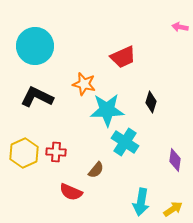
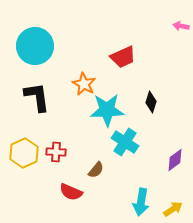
pink arrow: moved 1 px right, 1 px up
orange star: rotated 15 degrees clockwise
black L-shape: rotated 56 degrees clockwise
purple diamond: rotated 45 degrees clockwise
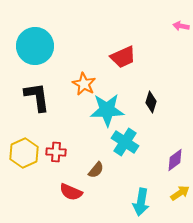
yellow arrow: moved 7 px right, 16 px up
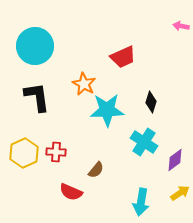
cyan cross: moved 19 px right
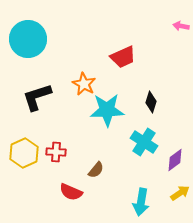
cyan circle: moved 7 px left, 7 px up
black L-shape: rotated 100 degrees counterclockwise
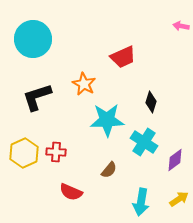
cyan circle: moved 5 px right
cyan star: moved 10 px down
brown semicircle: moved 13 px right
yellow arrow: moved 1 px left, 6 px down
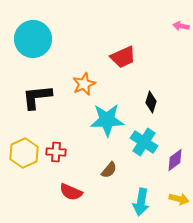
orange star: rotated 20 degrees clockwise
black L-shape: rotated 12 degrees clockwise
yellow arrow: rotated 48 degrees clockwise
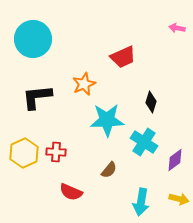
pink arrow: moved 4 px left, 2 px down
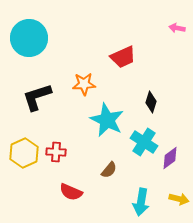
cyan circle: moved 4 px left, 1 px up
orange star: rotated 20 degrees clockwise
black L-shape: rotated 12 degrees counterclockwise
cyan star: rotated 28 degrees clockwise
purple diamond: moved 5 px left, 2 px up
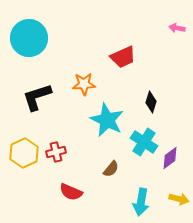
red cross: rotated 18 degrees counterclockwise
brown semicircle: moved 2 px right, 1 px up
